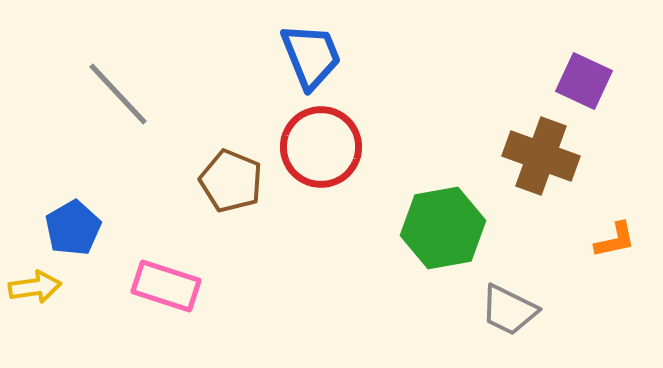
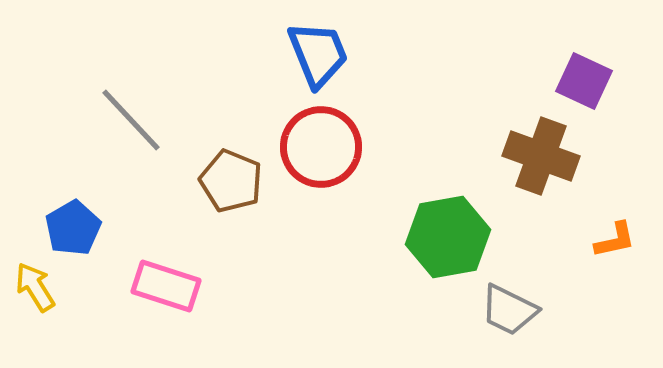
blue trapezoid: moved 7 px right, 2 px up
gray line: moved 13 px right, 26 px down
green hexagon: moved 5 px right, 9 px down
yellow arrow: rotated 114 degrees counterclockwise
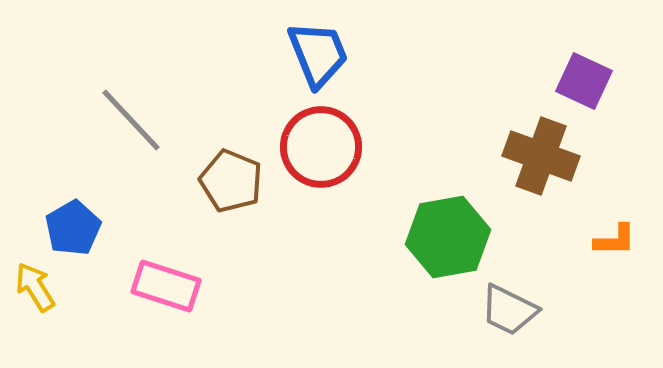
orange L-shape: rotated 12 degrees clockwise
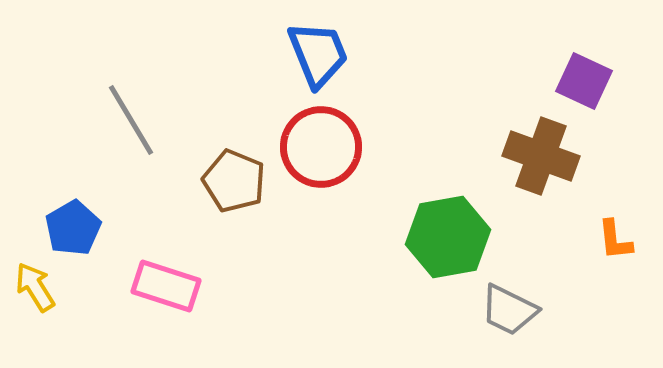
gray line: rotated 12 degrees clockwise
brown pentagon: moved 3 px right
orange L-shape: rotated 84 degrees clockwise
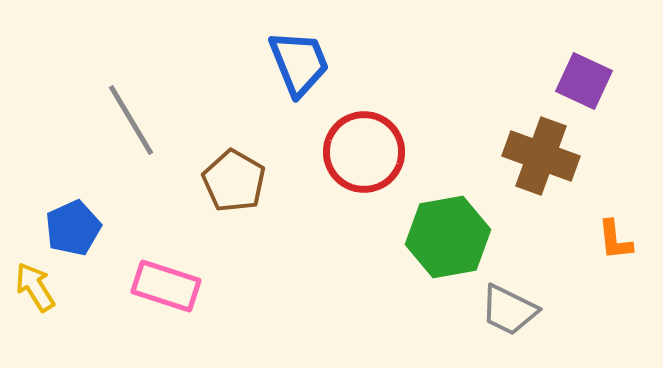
blue trapezoid: moved 19 px left, 9 px down
red circle: moved 43 px right, 5 px down
brown pentagon: rotated 8 degrees clockwise
blue pentagon: rotated 6 degrees clockwise
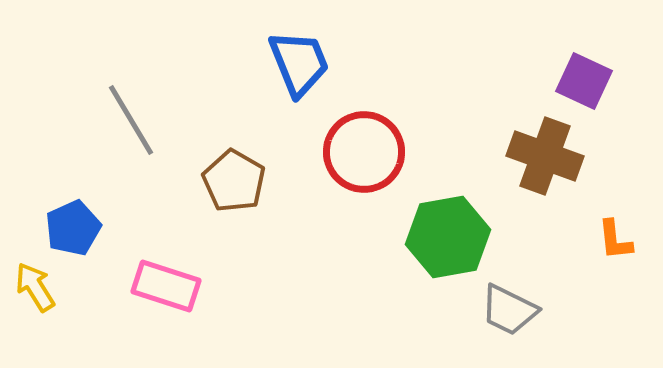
brown cross: moved 4 px right
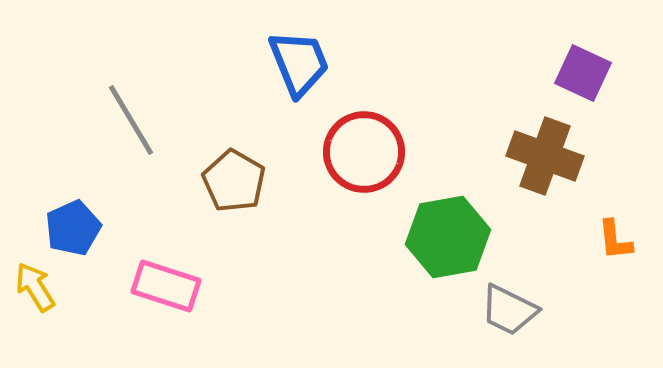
purple square: moved 1 px left, 8 px up
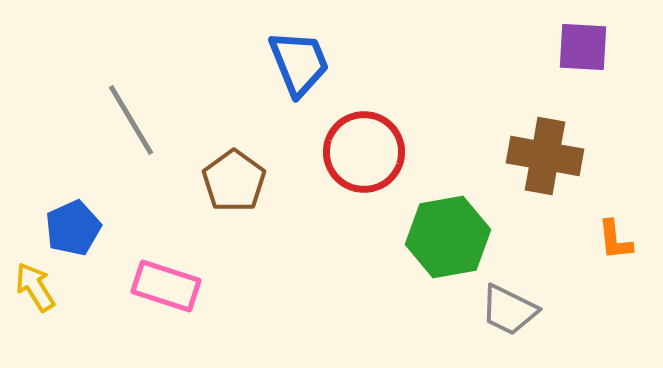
purple square: moved 26 px up; rotated 22 degrees counterclockwise
brown cross: rotated 10 degrees counterclockwise
brown pentagon: rotated 6 degrees clockwise
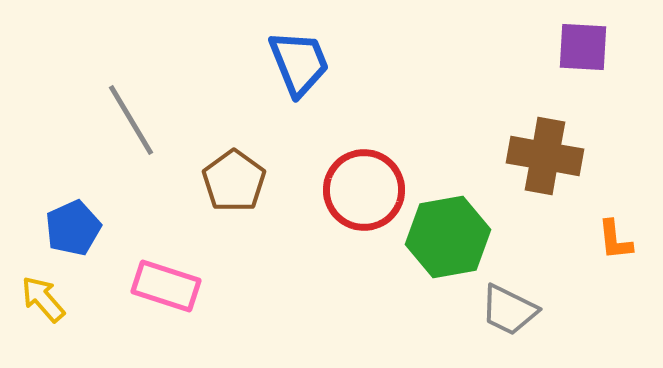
red circle: moved 38 px down
yellow arrow: moved 8 px right, 12 px down; rotated 9 degrees counterclockwise
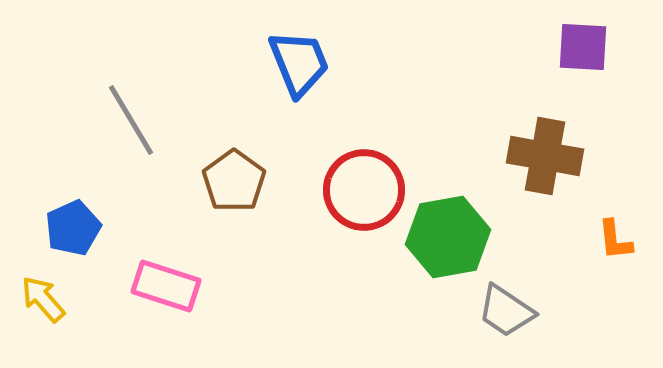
gray trapezoid: moved 3 px left, 1 px down; rotated 8 degrees clockwise
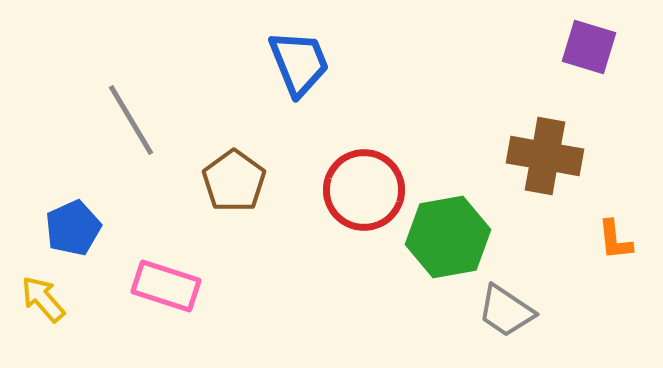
purple square: moved 6 px right; rotated 14 degrees clockwise
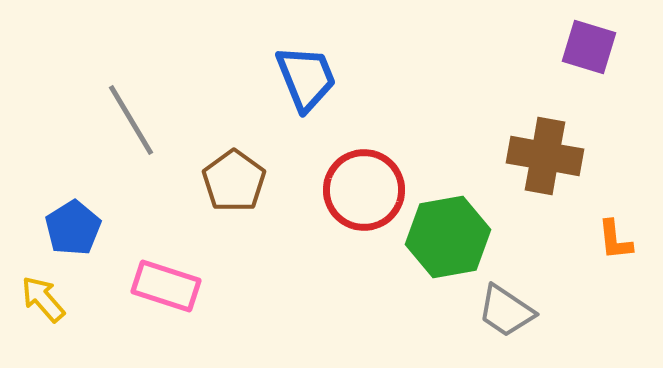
blue trapezoid: moved 7 px right, 15 px down
blue pentagon: rotated 8 degrees counterclockwise
